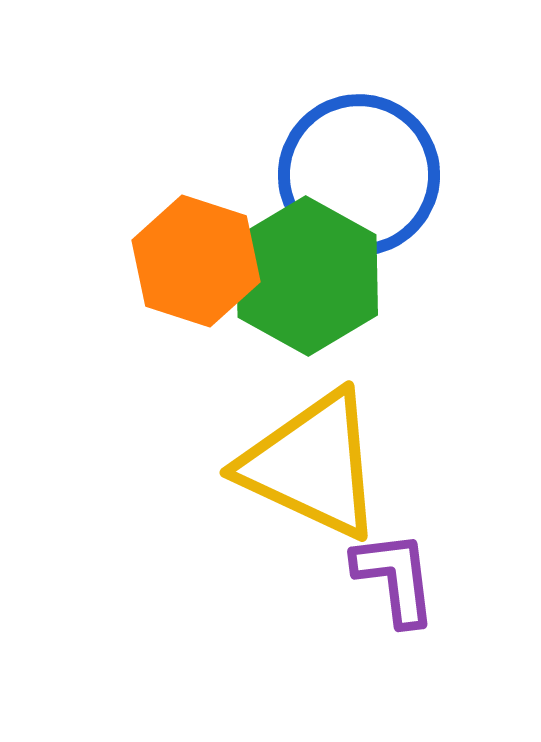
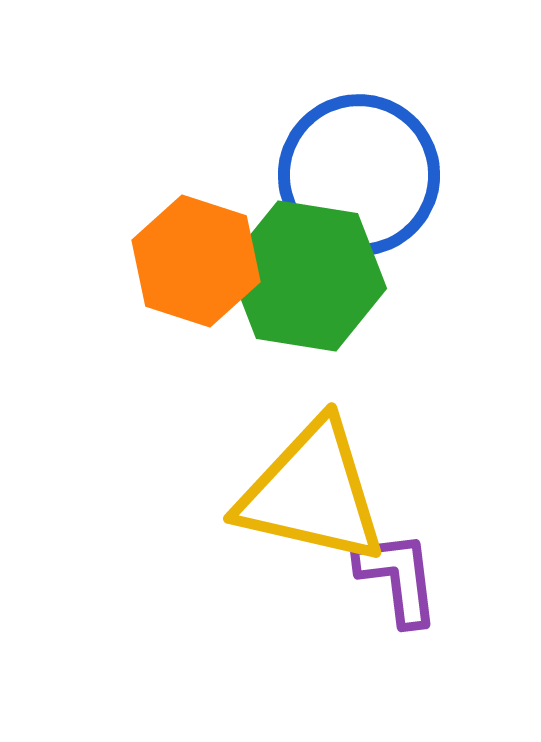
green hexagon: rotated 20 degrees counterclockwise
yellow triangle: moved 28 px down; rotated 12 degrees counterclockwise
purple L-shape: moved 3 px right
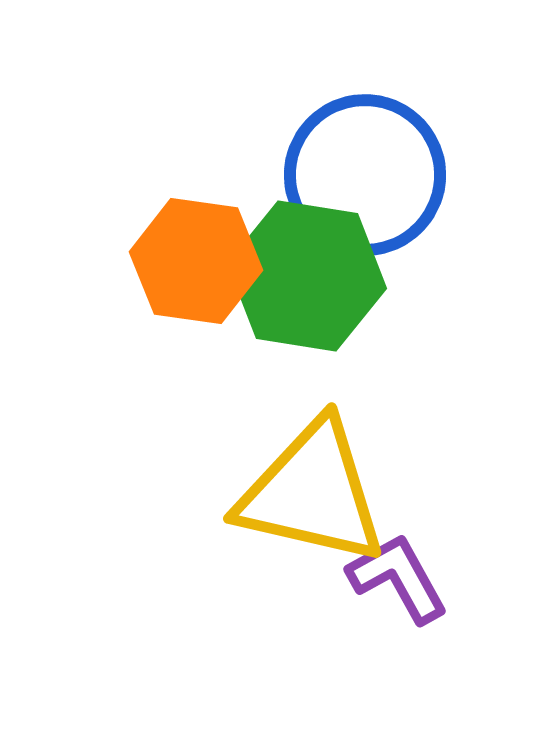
blue circle: moved 6 px right
orange hexagon: rotated 10 degrees counterclockwise
purple L-shape: rotated 22 degrees counterclockwise
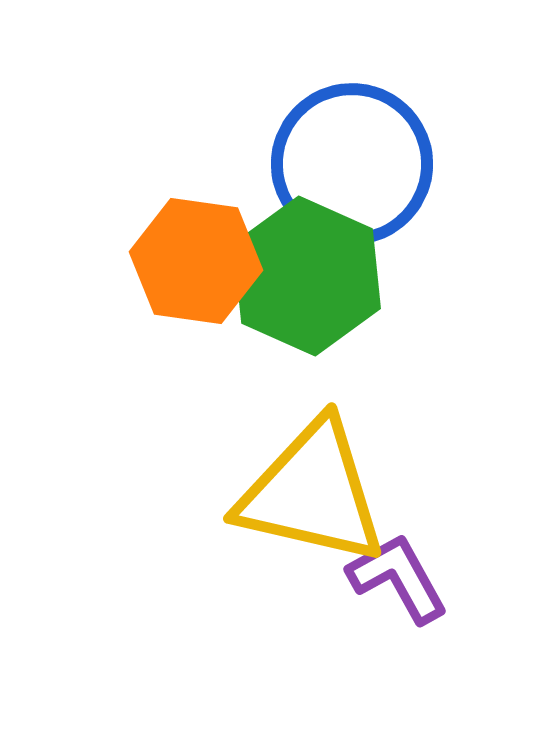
blue circle: moved 13 px left, 11 px up
green hexagon: rotated 15 degrees clockwise
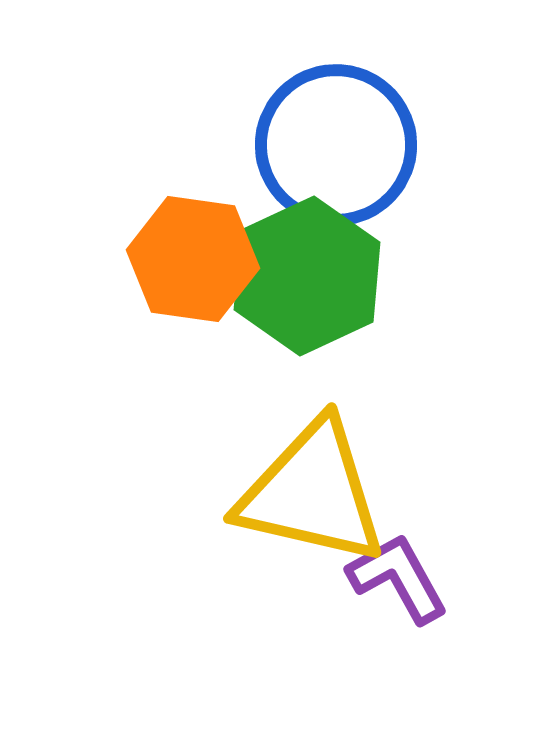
blue circle: moved 16 px left, 19 px up
orange hexagon: moved 3 px left, 2 px up
green hexagon: rotated 11 degrees clockwise
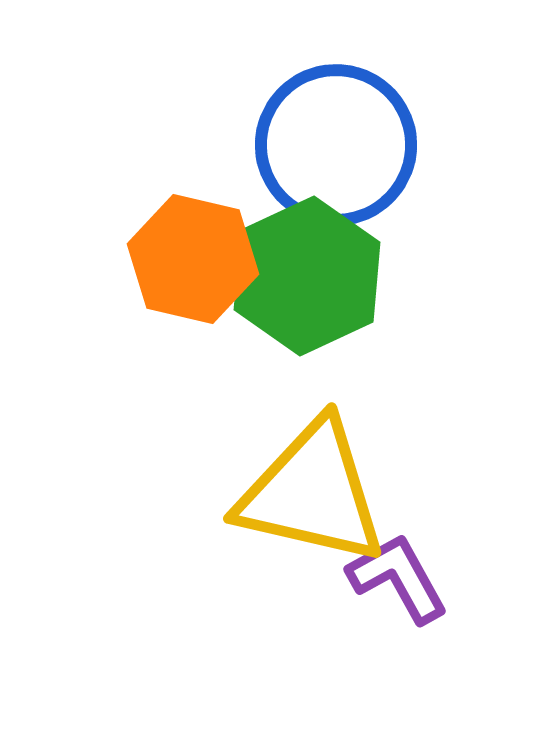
orange hexagon: rotated 5 degrees clockwise
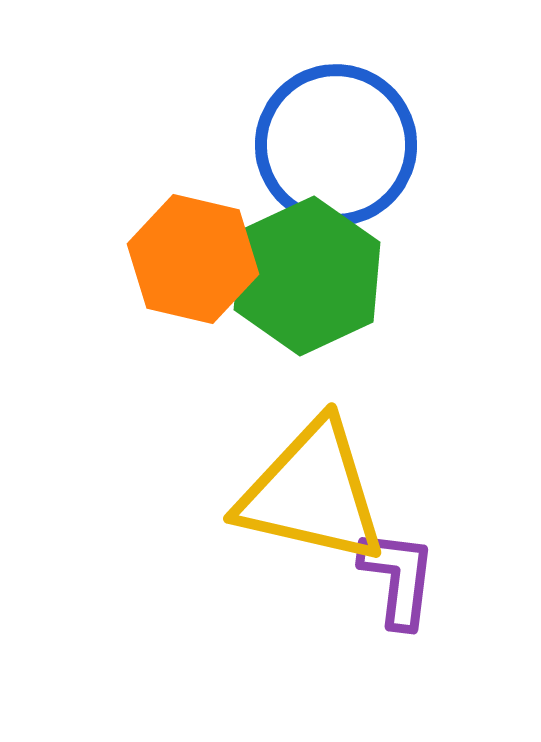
purple L-shape: rotated 36 degrees clockwise
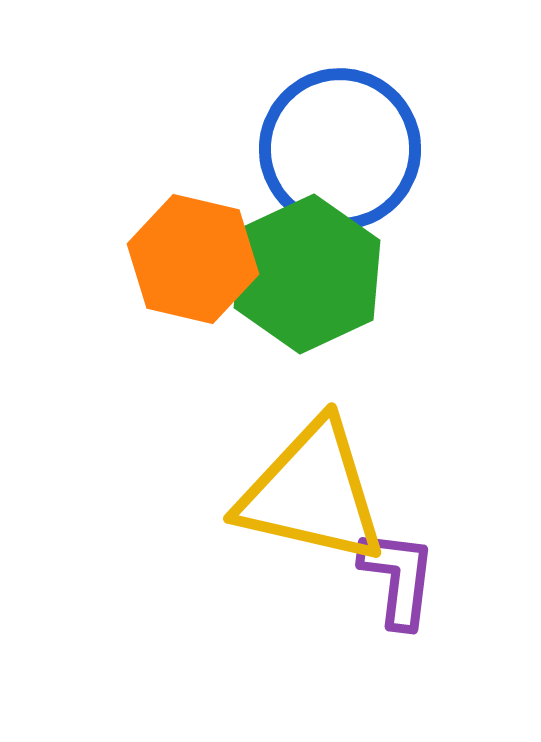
blue circle: moved 4 px right, 4 px down
green hexagon: moved 2 px up
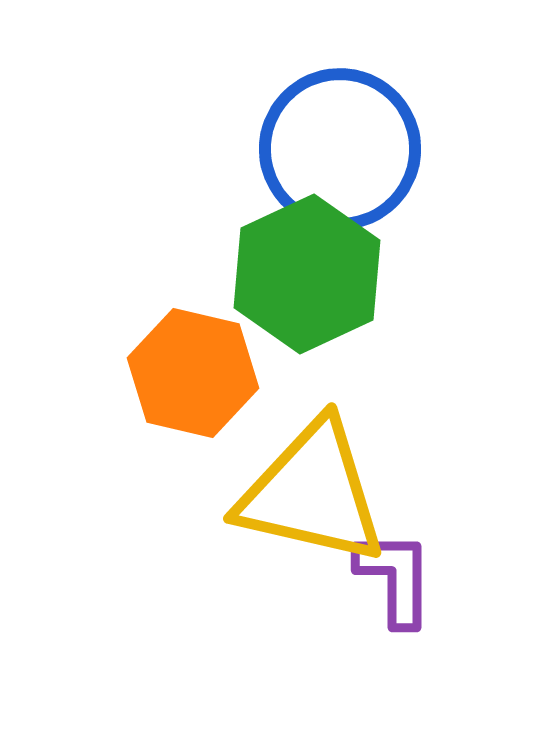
orange hexagon: moved 114 px down
purple L-shape: moved 3 px left; rotated 7 degrees counterclockwise
